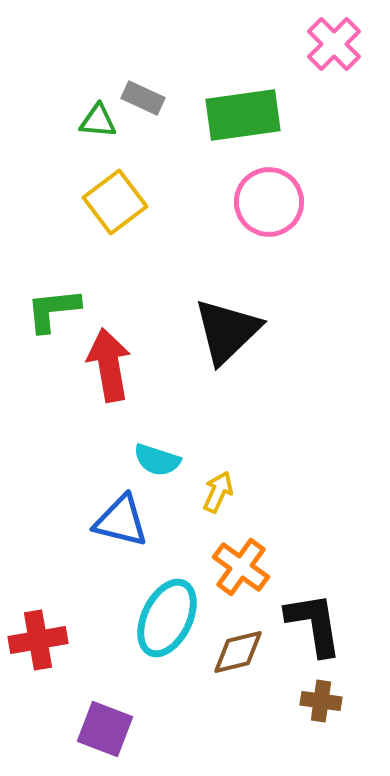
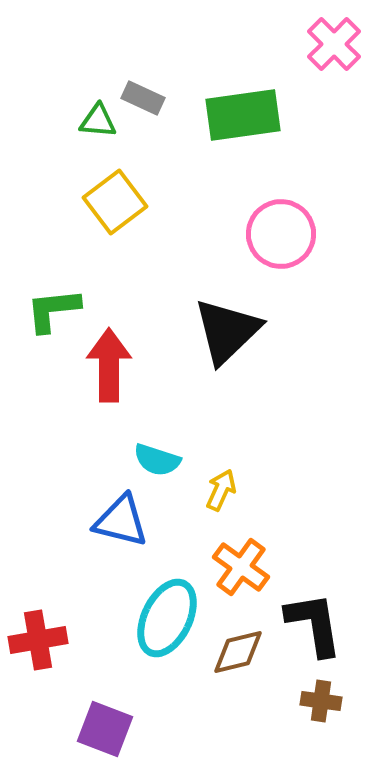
pink circle: moved 12 px right, 32 px down
red arrow: rotated 10 degrees clockwise
yellow arrow: moved 3 px right, 2 px up
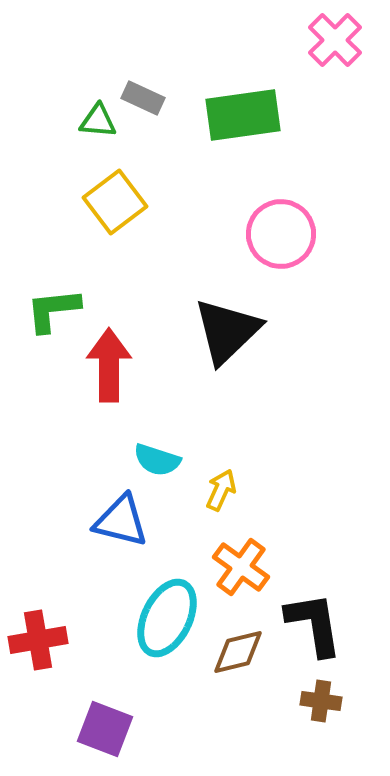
pink cross: moved 1 px right, 4 px up
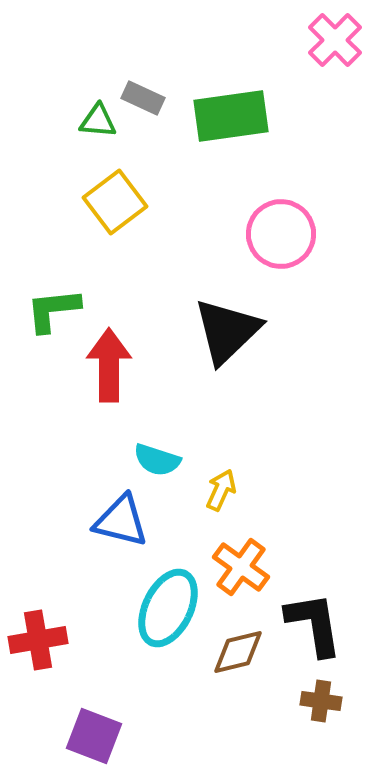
green rectangle: moved 12 px left, 1 px down
cyan ellipse: moved 1 px right, 10 px up
purple square: moved 11 px left, 7 px down
